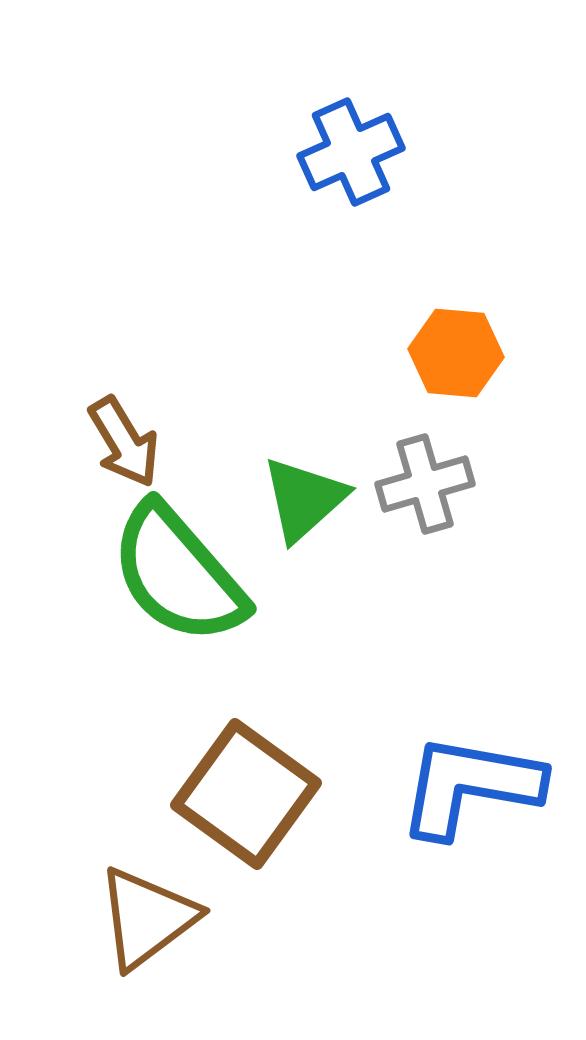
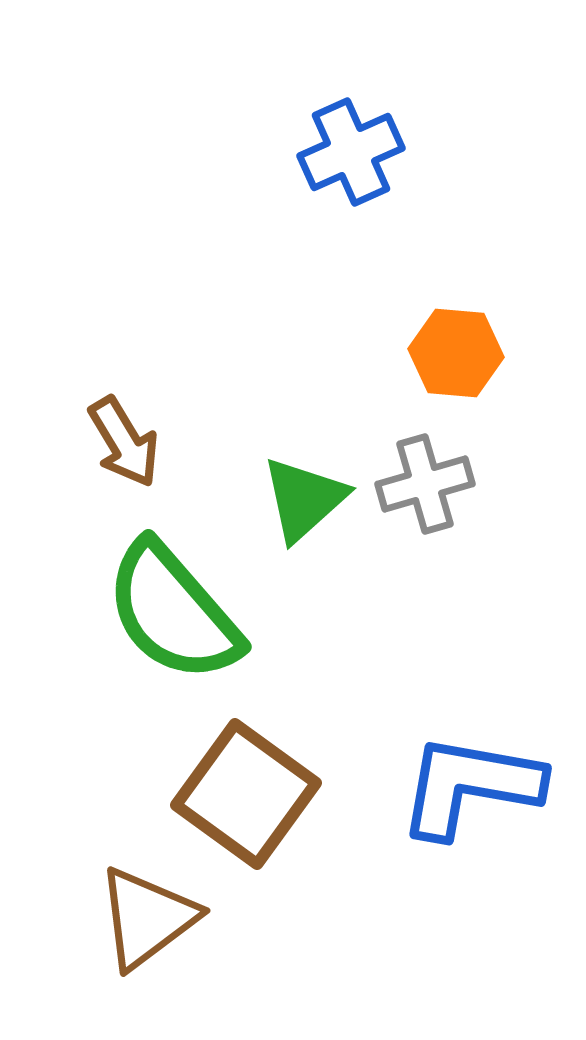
green semicircle: moved 5 px left, 38 px down
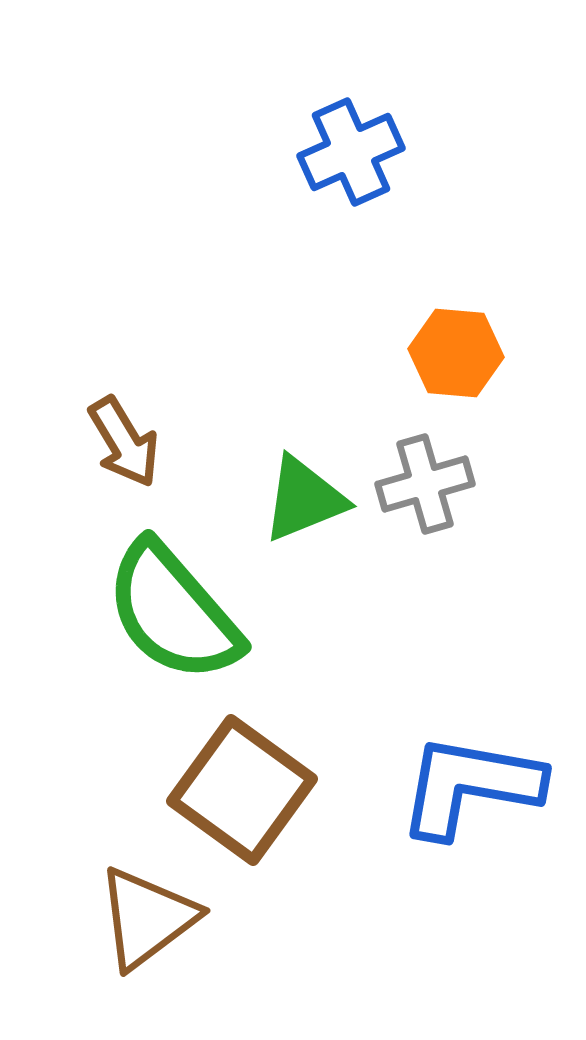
green triangle: rotated 20 degrees clockwise
brown square: moved 4 px left, 4 px up
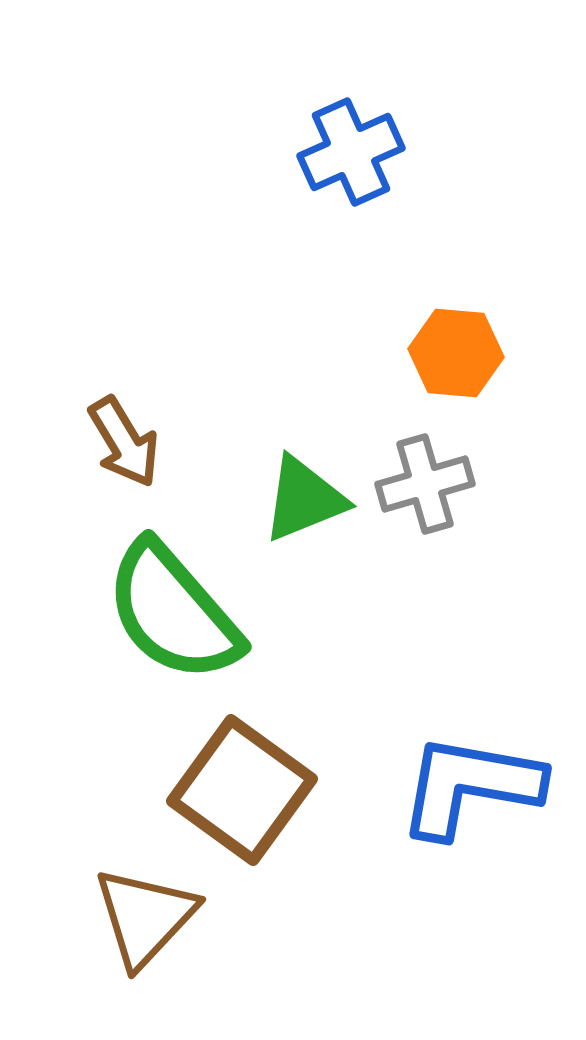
brown triangle: moved 2 px left, 1 px up; rotated 10 degrees counterclockwise
